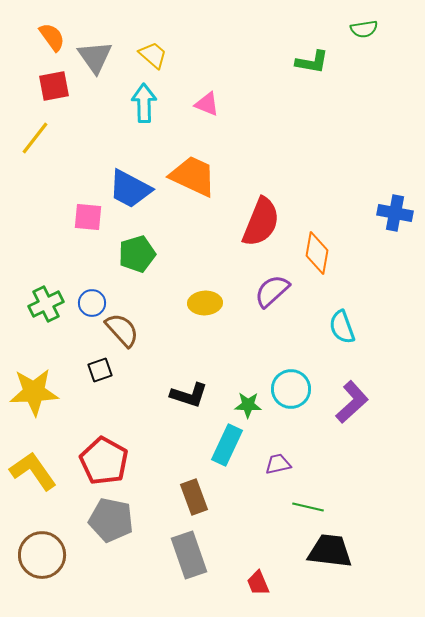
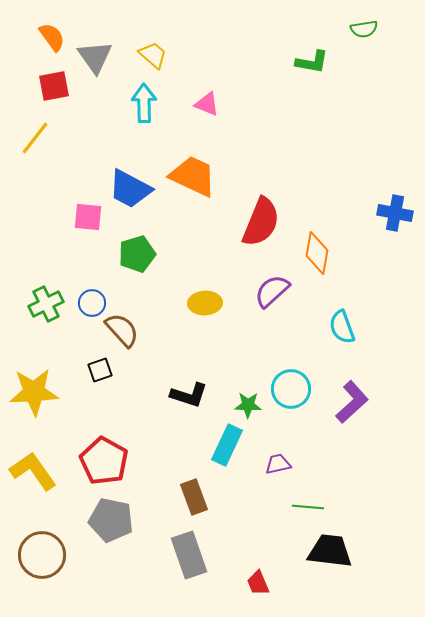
green line: rotated 8 degrees counterclockwise
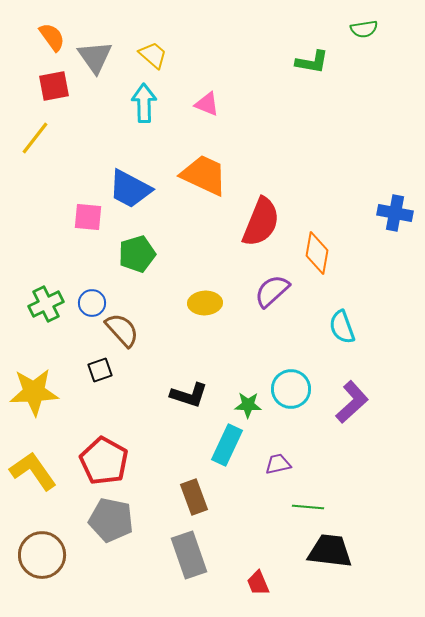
orange trapezoid: moved 11 px right, 1 px up
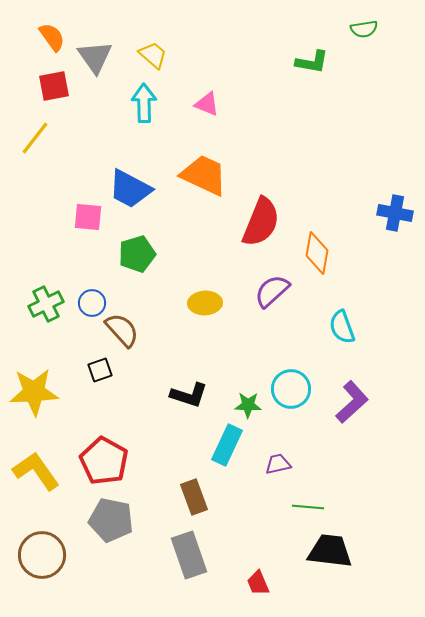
yellow L-shape: moved 3 px right
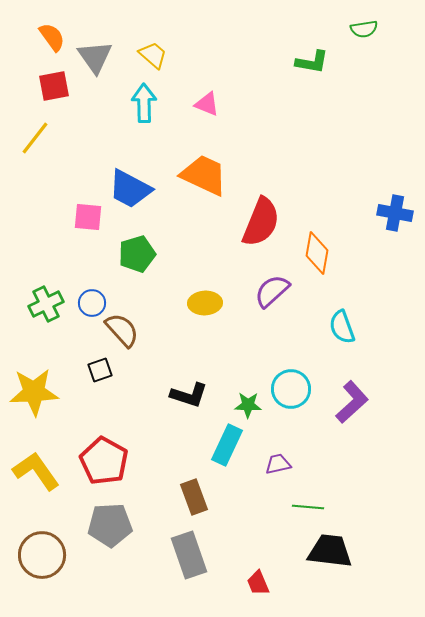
gray pentagon: moved 1 px left, 5 px down; rotated 15 degrees counterclockwise
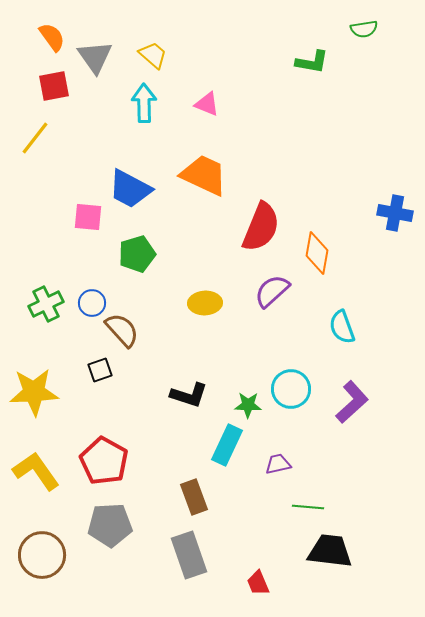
red semicircle: moved 5 px down
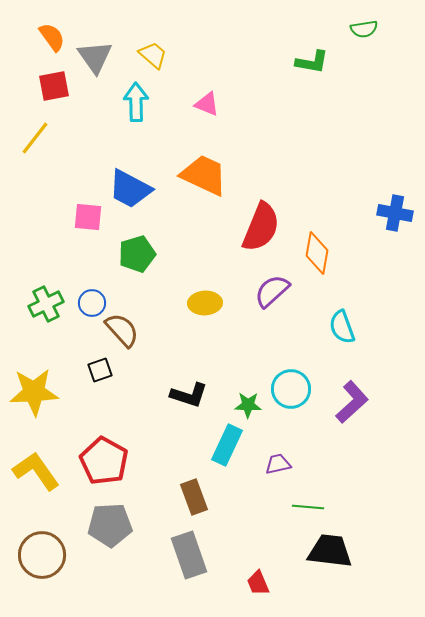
cyan arrow: moved 8 px left, 1 px up
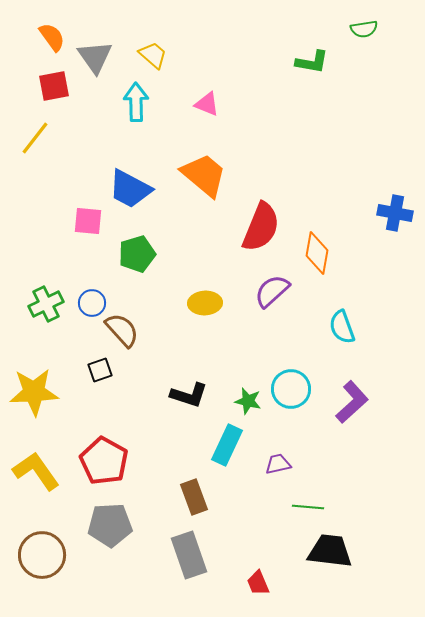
orange trapezoid: rotated 15 degrees clockwise
pink square: moved 4 px down
green star: moved 4 px up; rotated 12 degrees clockwise
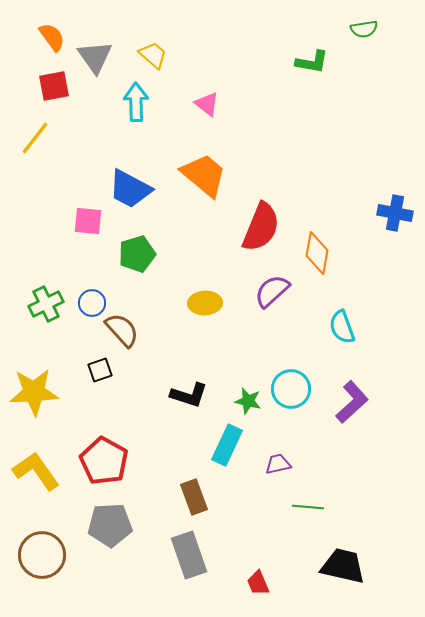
pink triangle: rotated 16 degrees clockwise
black trapezoid: moved 13 px right, 15 px down; rotated 6 degrees clockwise
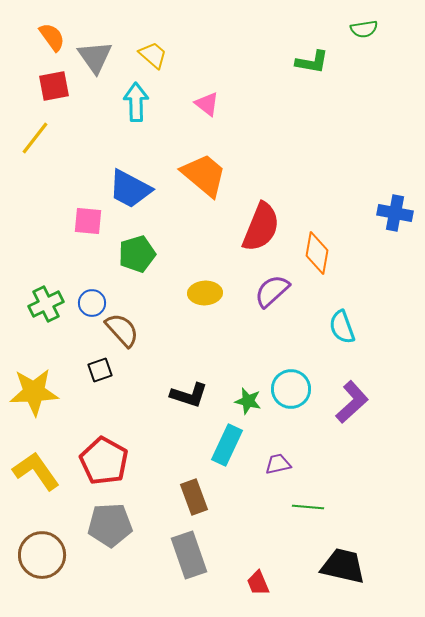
yellow ellipse: moved 10 px up
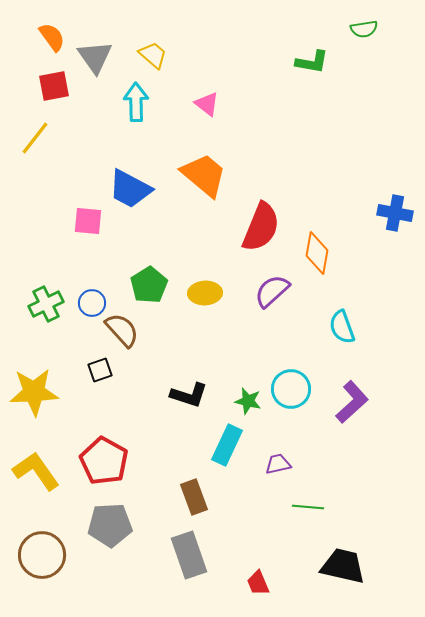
green pentagon: moved 12 px right, 31 px down; rotated 15 degrees counterclockwise
